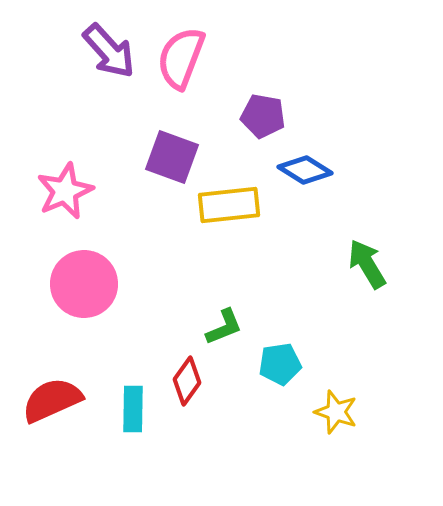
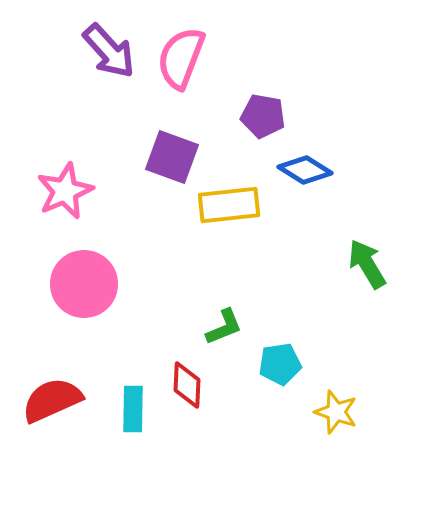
red diamond: moved 4 px down; rotated 33 degrees counterclockwise
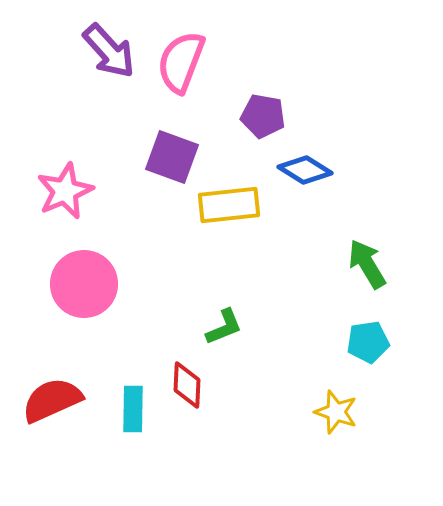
pink semicircle: moved 4 px down
cyan pentagon: moved 88 px right, 22 px up
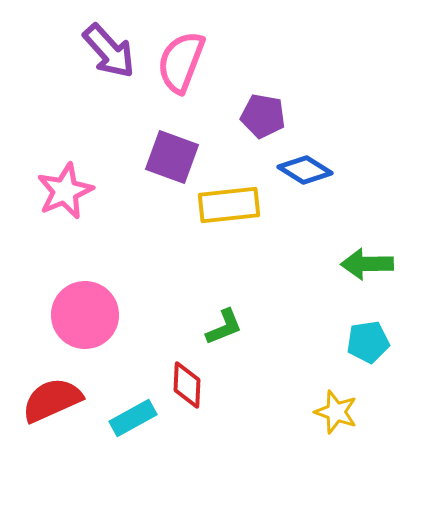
green arrow: rotated 60 degrees counterclockwise
pink circle: moved 1 px right, 31 px down
cyan rectangle: moved 9 px down; rotated 60 degrees clockwise
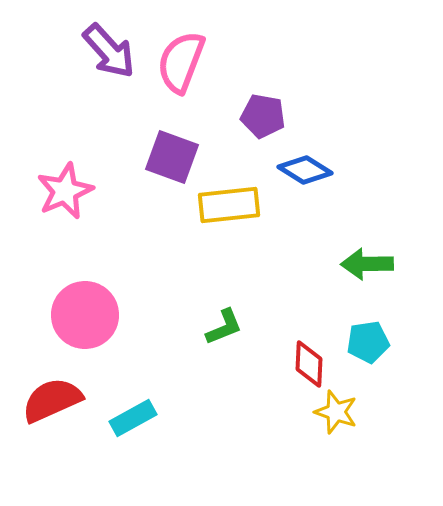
red diamond: moved 122 px right, 21 px up
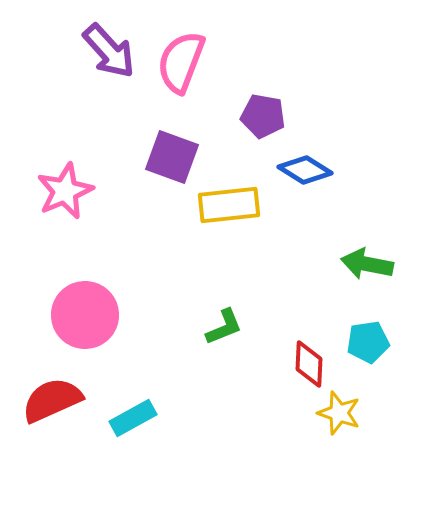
green arrow: rotated 12 degrees clockwise
yellow star: moved 3 px right, 1 px down
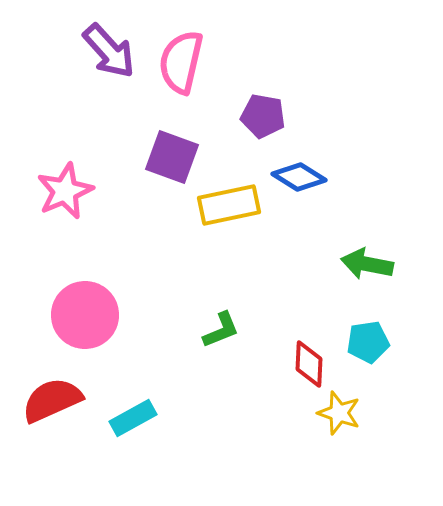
pink semicircle: rotated 8 degrees counterclockwise
blue diamond: moved 6 px left, 7 px down
yellow rectangle: rotated 6 degrees counterclockwise
green L-shape: moved 3 px left, 3 px down
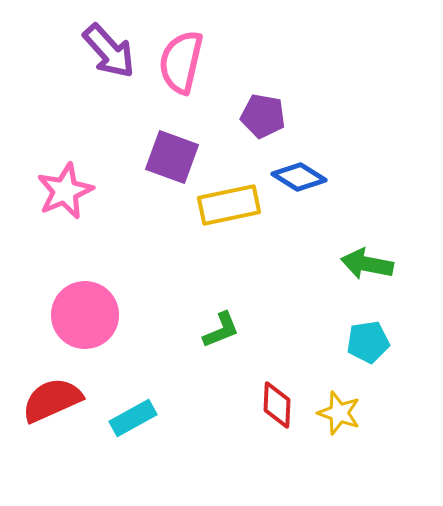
red diamond: moved 32 px left, 41 px down
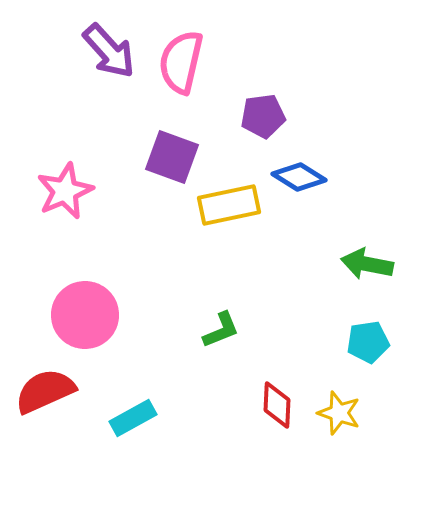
purple pentagon: rotated 18 degrees counterclockwise
red semicircle: moved 7 px left, 9 px up
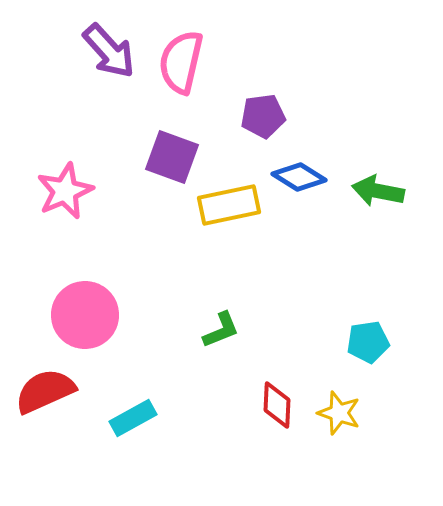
green arrow: moved 11 px right, 73 px up
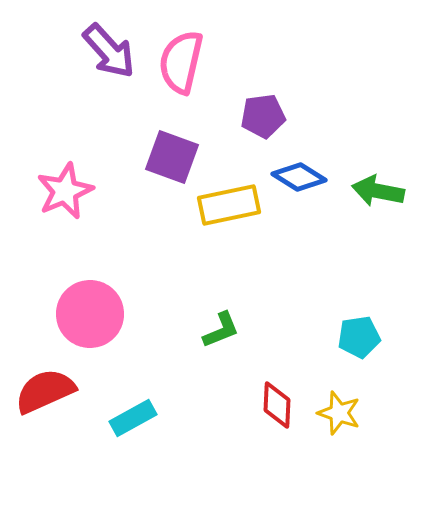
pink circle: moved 5 px right, 1 px up
cyan pentagon: moved 9 px left, 5 px up
